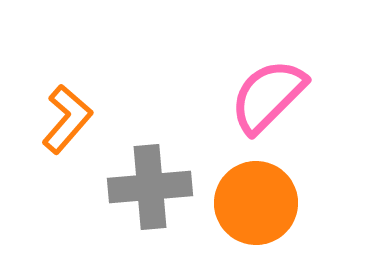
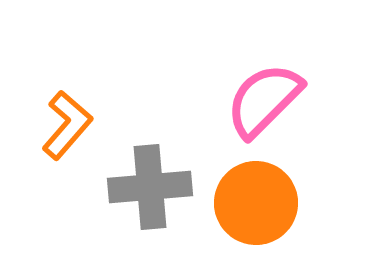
pink semicircle: moved 4 px left, 4 px down
orange L-shape: moved 6 px down
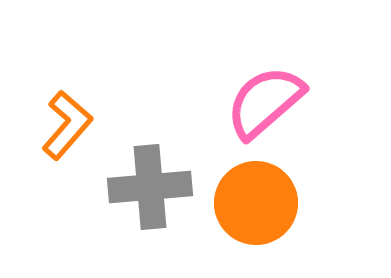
pink semicircle: moved 1 px right, 2 px down; rotated 4 degrees clockwise
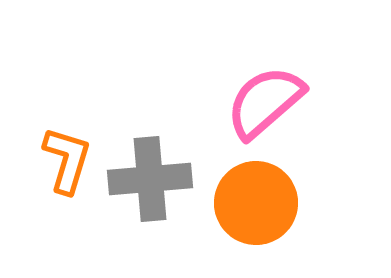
orange L-shape: moved 35 px down; rotated 24 degrees counterclockwise
gray cross: moved 8 px up
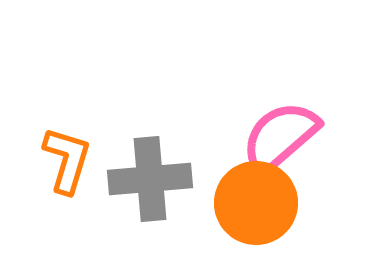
pink semicircle: moved 15 px right, 35 px down
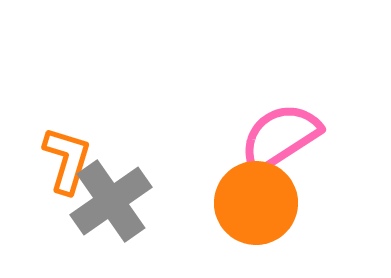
pink semicircle: rotated 8 degrees clockwise
gray cross: moved 39 px left, 22 px down; rotated 30 degrees counterclockwise
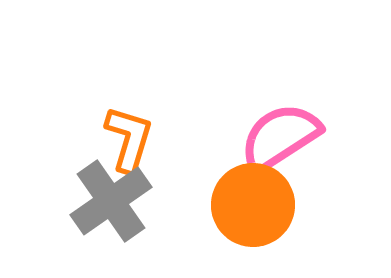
orange L-shape: moved 62 px right, 21 px up
orange circle: moved 3 px left, 2 px down
